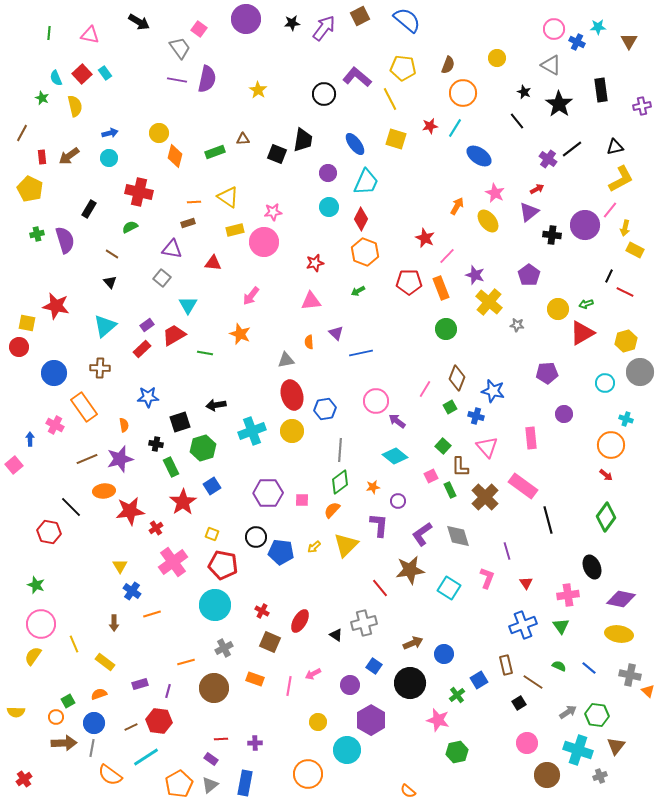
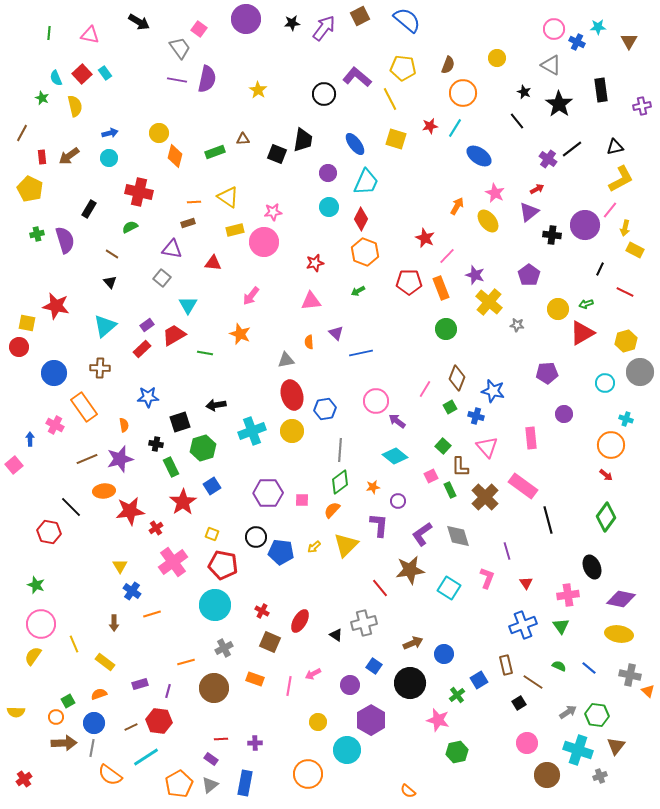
black line at (609, 276): moved 9 px left, 7 px up
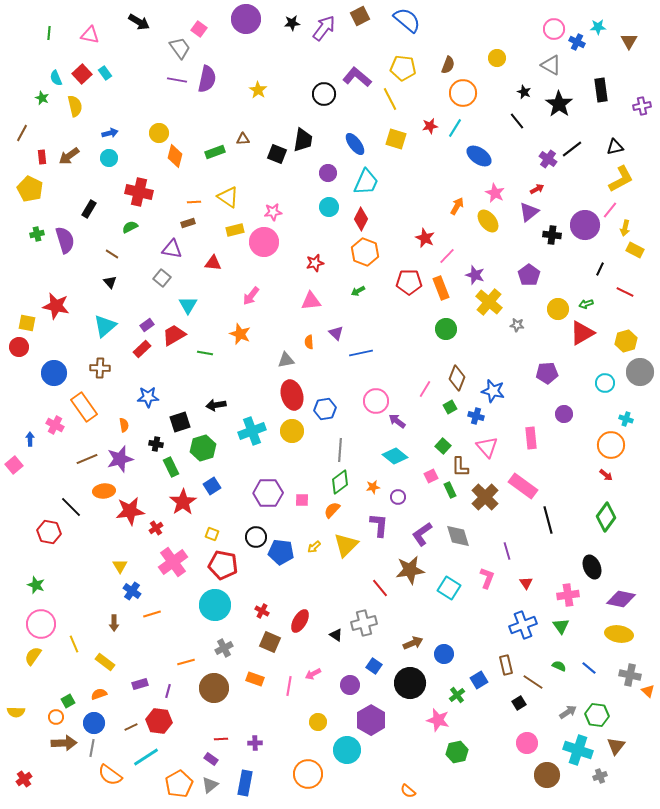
purple circle at (398, 501): moved 4 px up
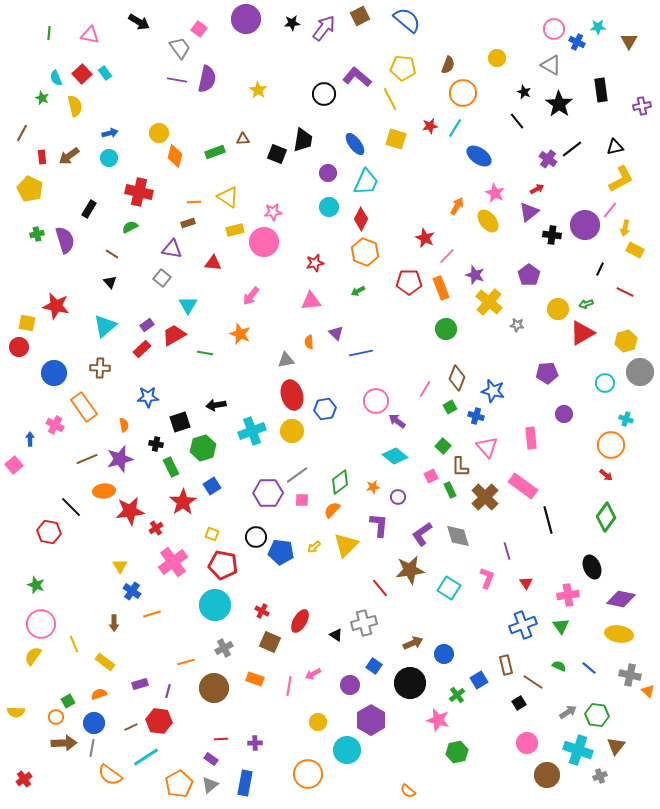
gray line at (340, 450): moved 43 px left, 25 px down; rotated 50 degrees clockwise
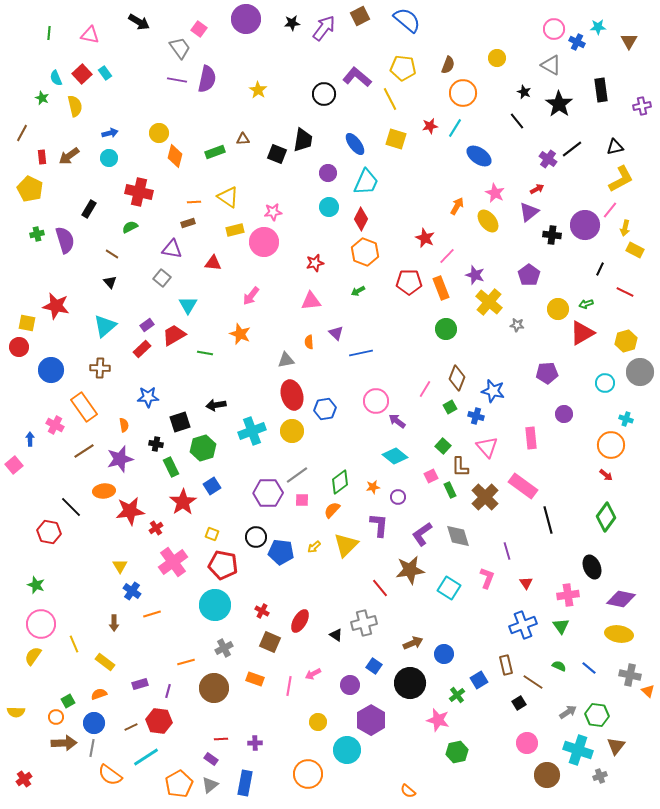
blue circle at (54, 373): moved 3 px left, 3 px up
brown line at (87, 459): moved 3 px left, 8 px up; rotated 10 degrees counterclockwise
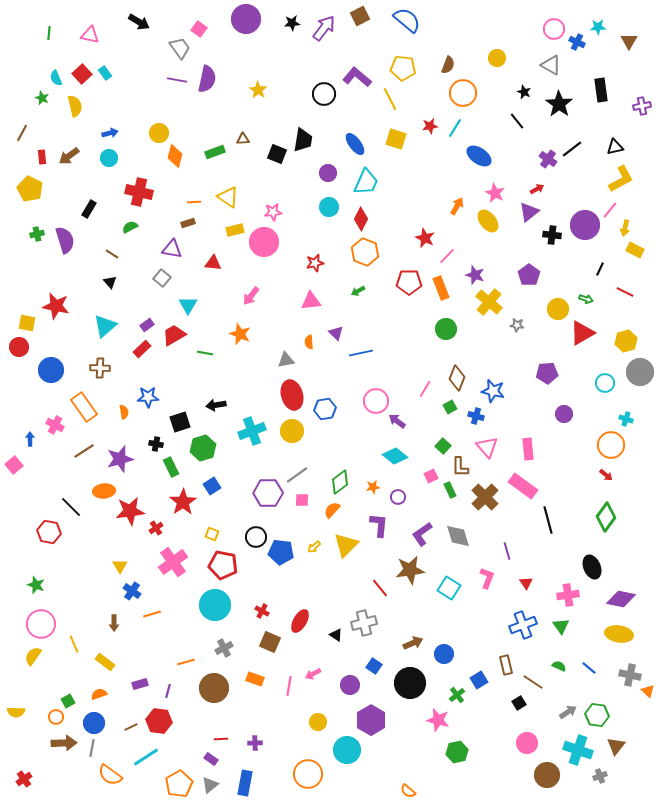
green arrow at (586, 304): moved 5 px up; rotated 144 degrees counterclockwise
orange semicircle at (124, 425): moved 13 px up
pink rectangle at (531, 438): moved 3 px left, 11 px down
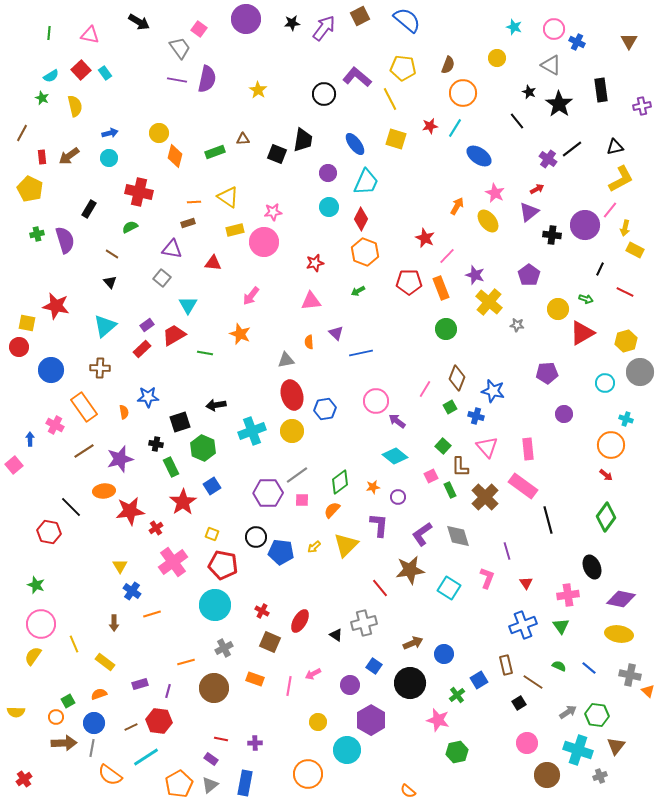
cyan star at (598, 27): moved 84 px left; rotated 21 degrees clockwise
red square at (82, 74): moved 1 px left, 4 px up
cyan semicircle at (56, 78): moved 5 px left, 2 px up; rotated 98 degrees counterclockwise
black star at (524, 92): moved 5 px right
green hexagon at (203, 448): rotated 20 degrees counterclockwise
red line at (221, 739): rotated 16 degrees clockwise
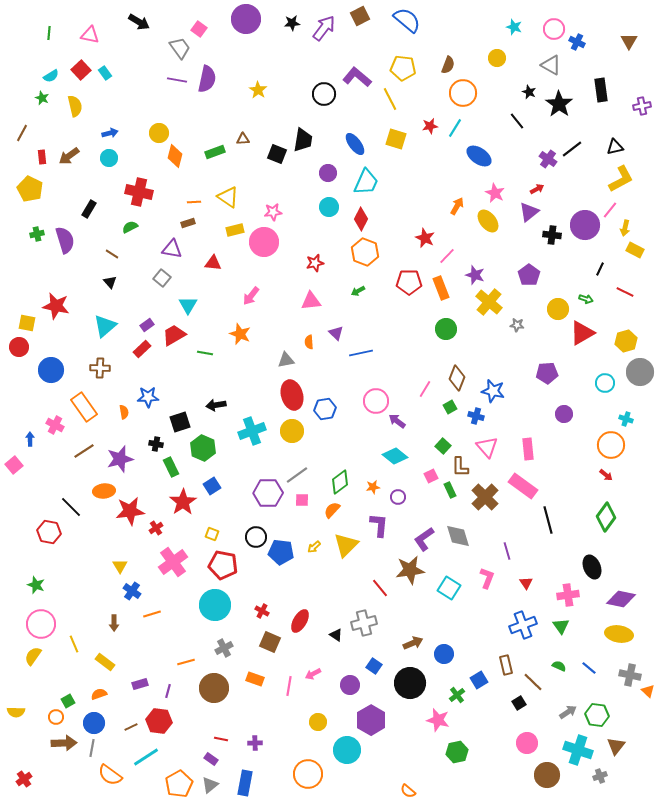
purple L-shape at (422, 534): moved 2 px right, 5 px down
brown line at (533, 682): rotated 10 degrees clockwise
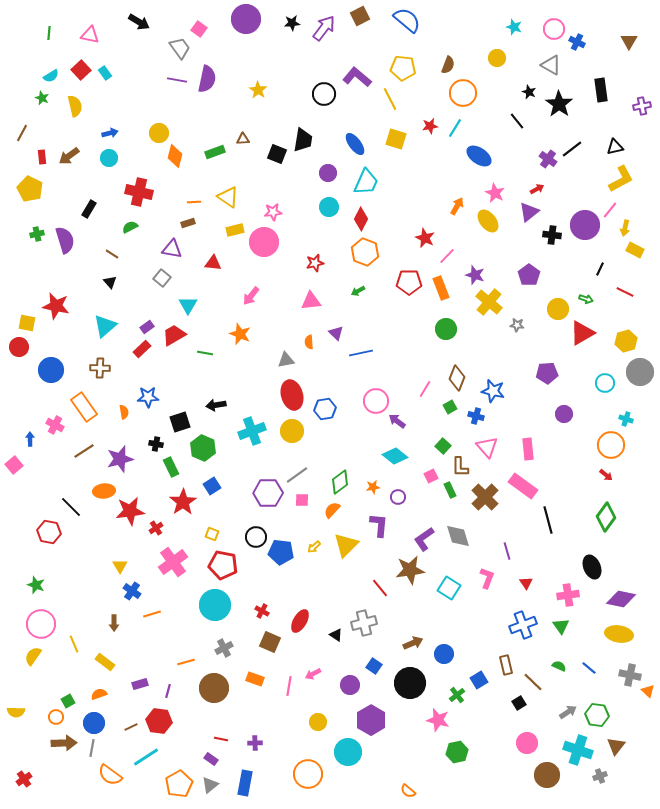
purple rectangle at (147, 325): moved 2 px down
cyan circle at (347, 750): moved 1 px right, 2 px down
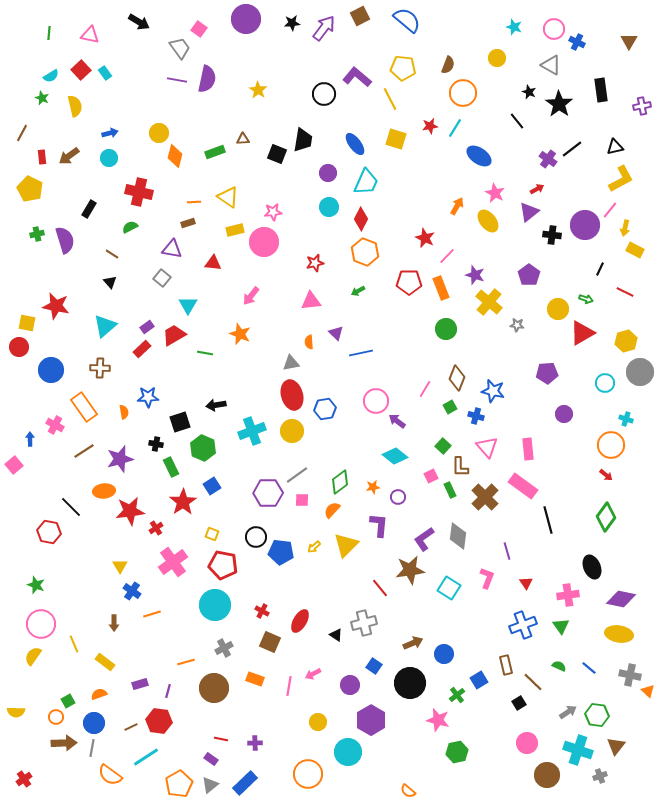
gray triangle at (286, 360): moved 5 px right, 3 px down
gray diamond at (458, 536): rotated 24 degrees clockwise
blue rectangle at (245, 783): rotated 35 degrees clockwise
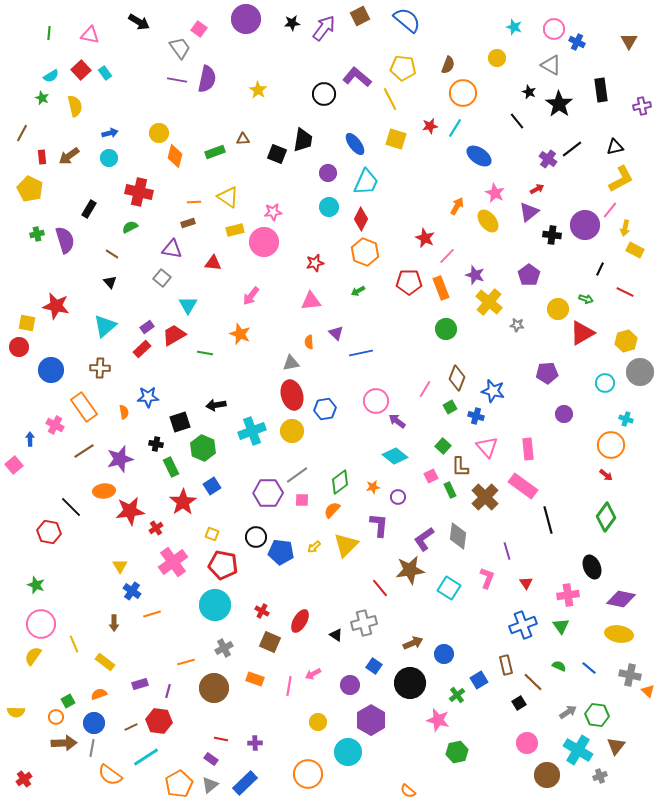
cyan cross at (578, 750): rotated 12 degrees clockwise
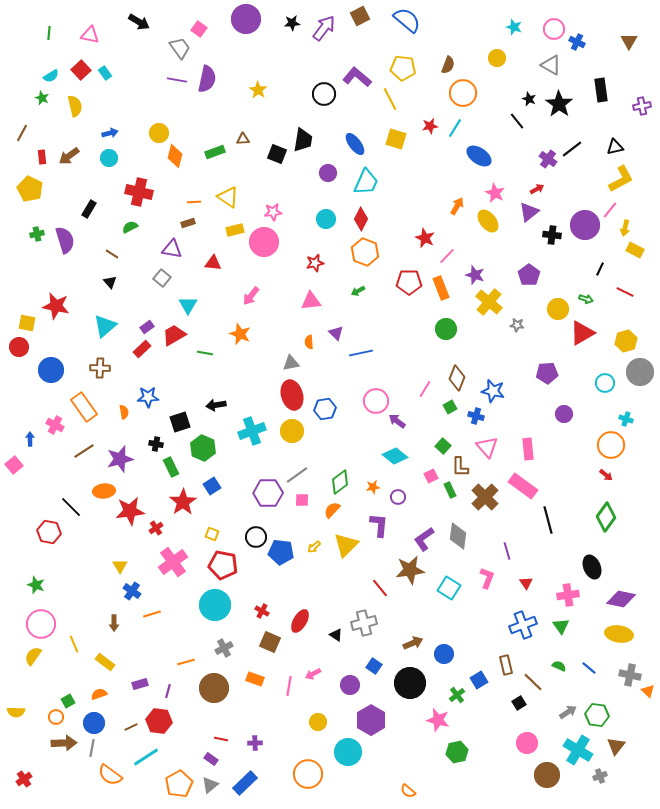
black star at (529, 92): moved 7 px down
cyan circle at (329, 207): moved 3 px left, 12 px down
